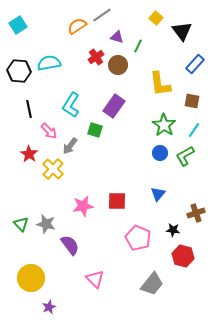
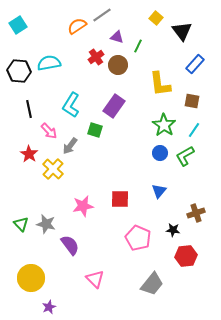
blue triangle: moved 1 px right, 3 px up
red square: moved 3 px right, 2 px up
red hexagon: moved 3 px right; rotated 20 degrees counterclockwise
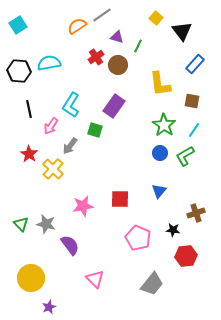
pink arrow: moved 2 px right, 5 px up; rotated 78 degrees clockwise
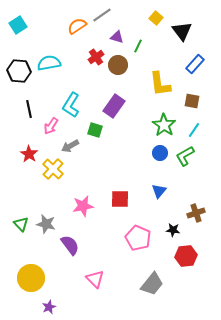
gray arrow: rotated 24 degrees clockwise
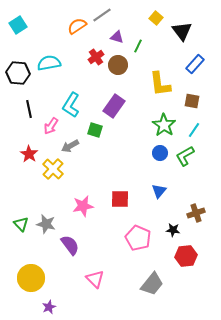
black hexagon: moved 1 px left, 2 px down
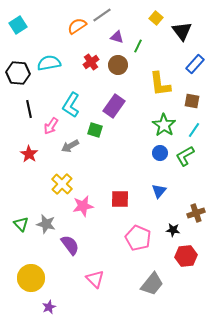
red cross: moved 5 px left, 5 px down
yellow cross: moved 9 px right, 15 px down
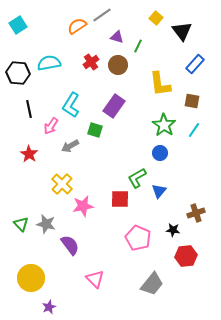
green L-shape: moved 48 px left, 22 px down
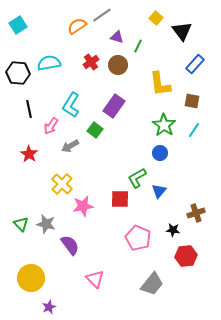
green square: rotated 21 degrees clockwise
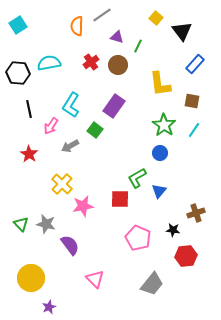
orange semicircle: rotated 54 degrees counterclockwise
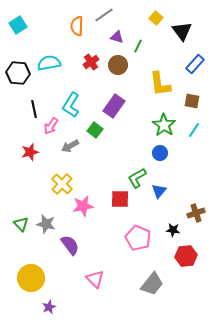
gray line: moved 2 px right
black line: moved 5 px right
red star: moved 1 px right, 2 px up; rotated 24 degrees clockwise
